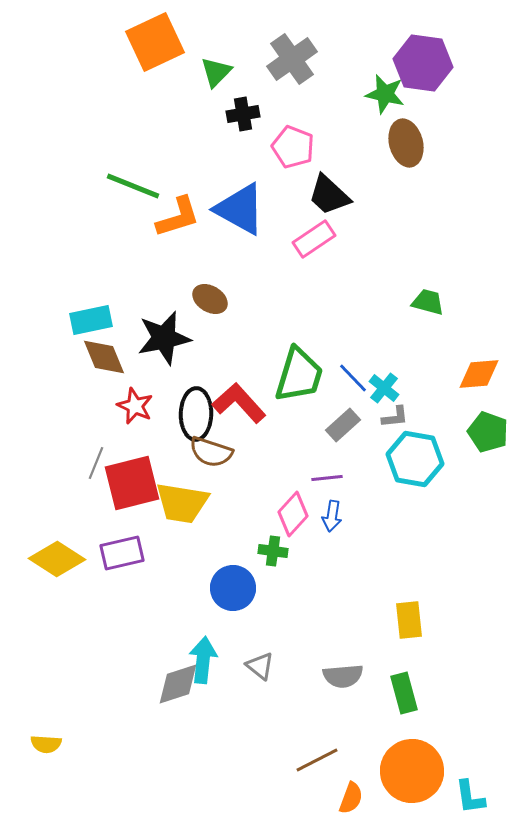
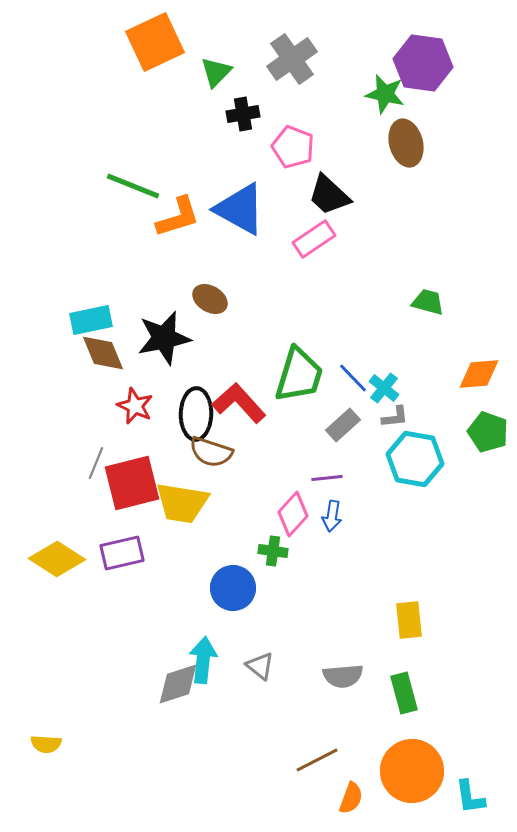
brown diamond at (104, 357): moved 1 px left, 4 px up
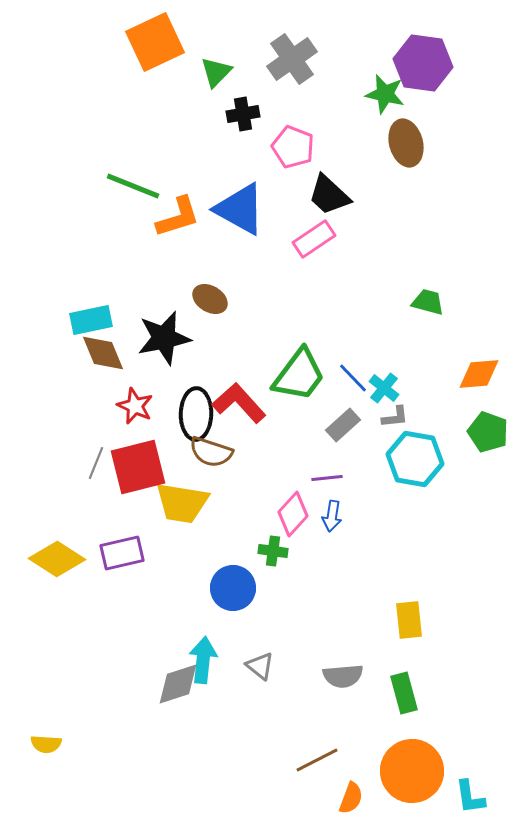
green trapezoid at (299, 375): rotated 20 degrees clockwise
red square at (132, 483): moved 6 px right, 16 px up
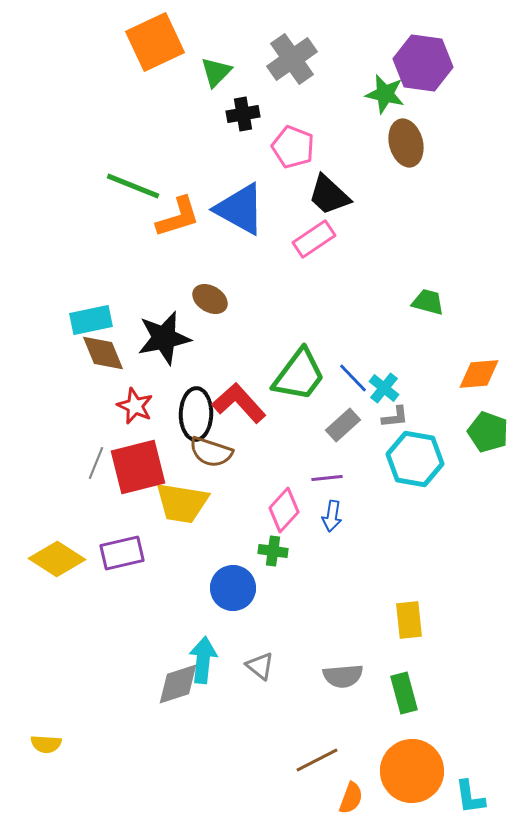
pink diamond at (293, 514): moved 9 px left, 4 px up
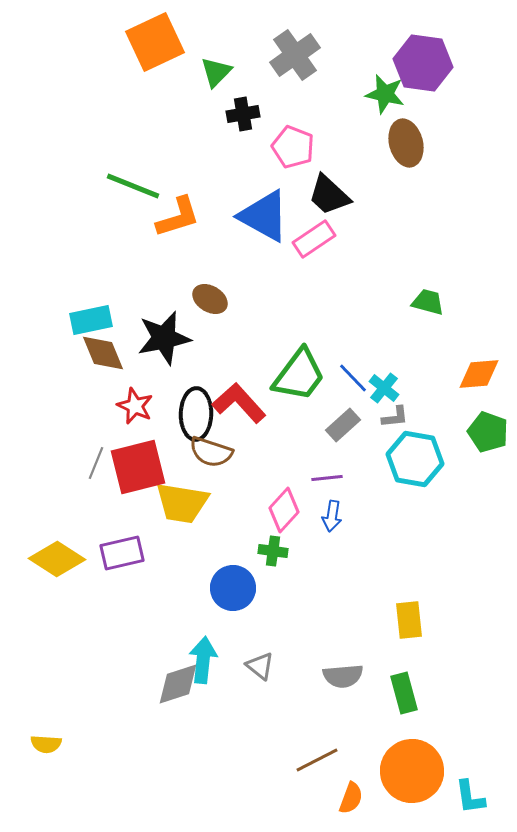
gray cross at (292, 59): moved 3 px right, 4 px up
blue triangle at (240, 209): moved 24 px right, 7 px down
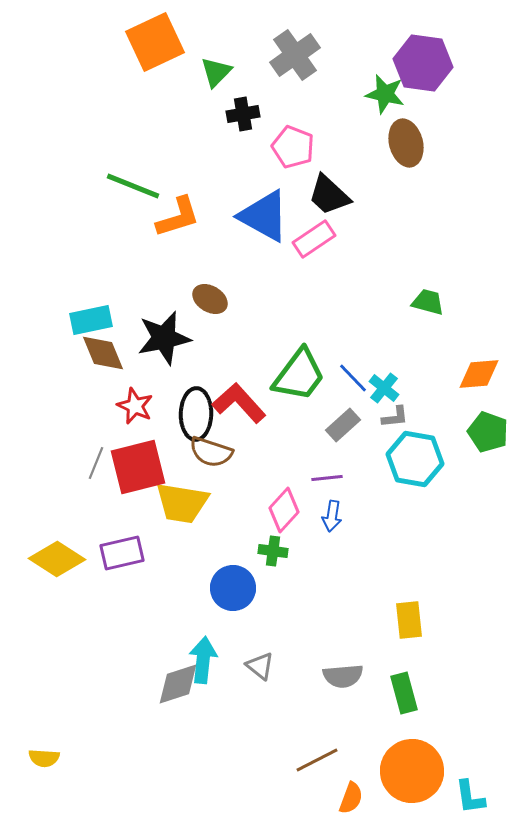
yellow semicircle at (46, 744): moved 2 px left, 14 px down
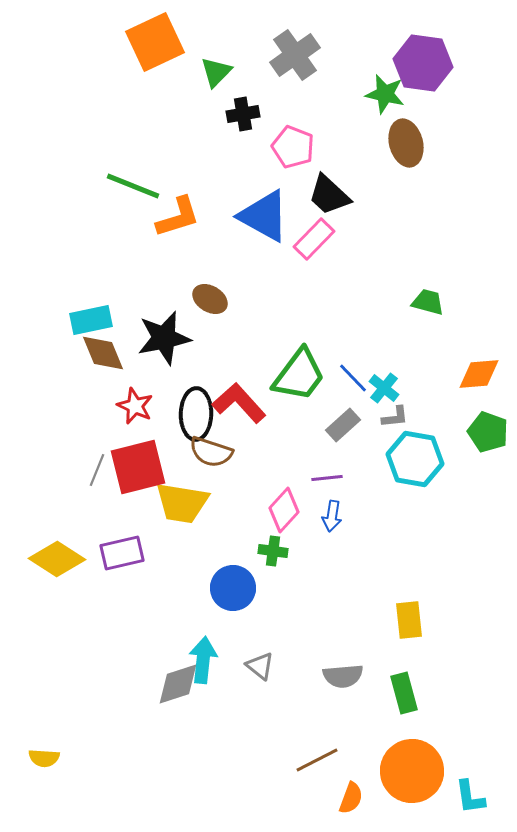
pink rectangle at (314, 239): rotated 12 degrees counterclockwise
gray line at (96, 463): moved 1 px right, 7 px down
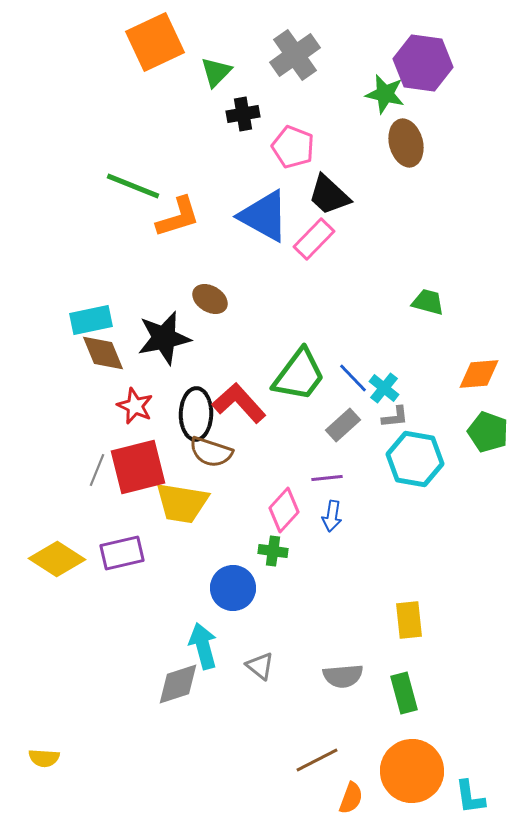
cyan arrow at (203, 660): moved 14 px up; rotated 21 degrees counterclockwise
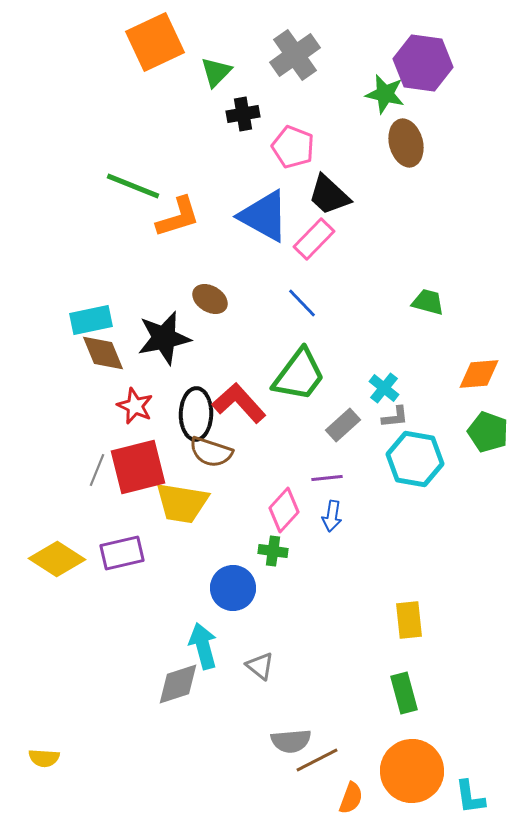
blue line at (353, 378): moved 51 px left, 75 px up
gray semicircle at (343, 676): moved 52 px left, 65 px down
